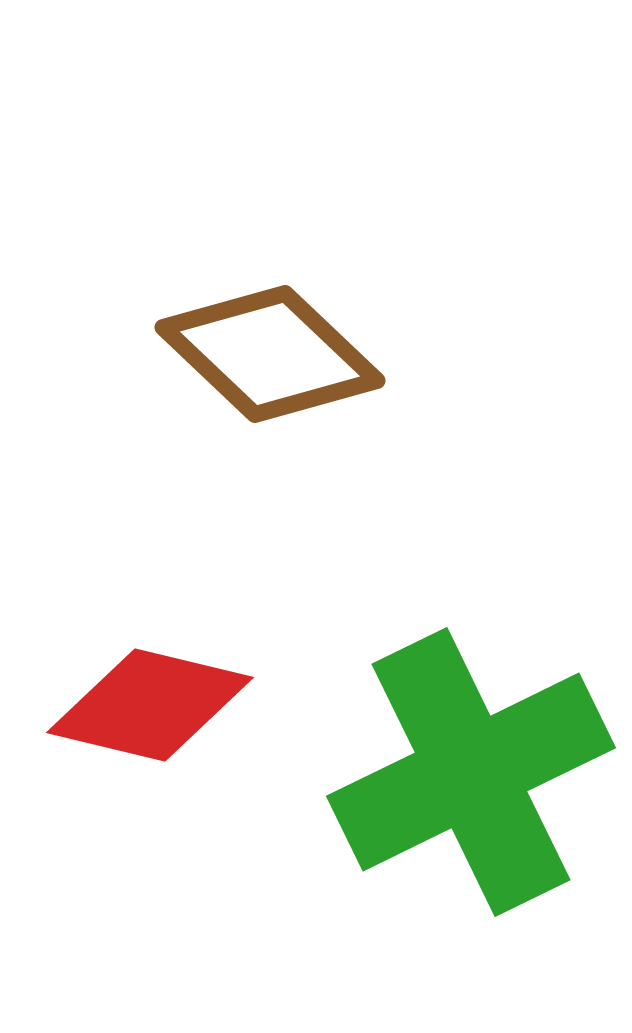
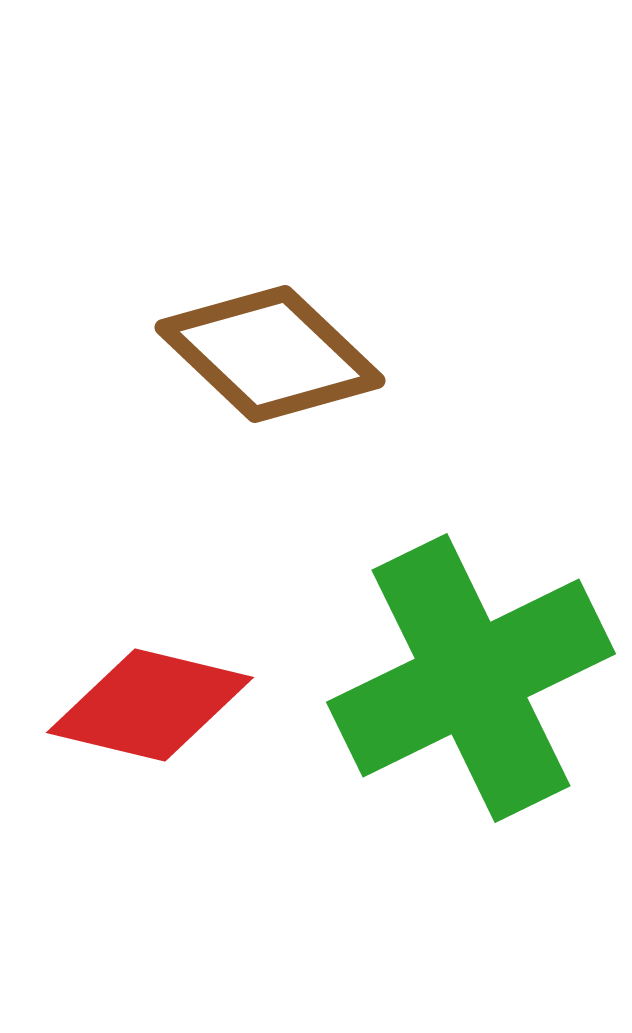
green cross: moved 94 px up
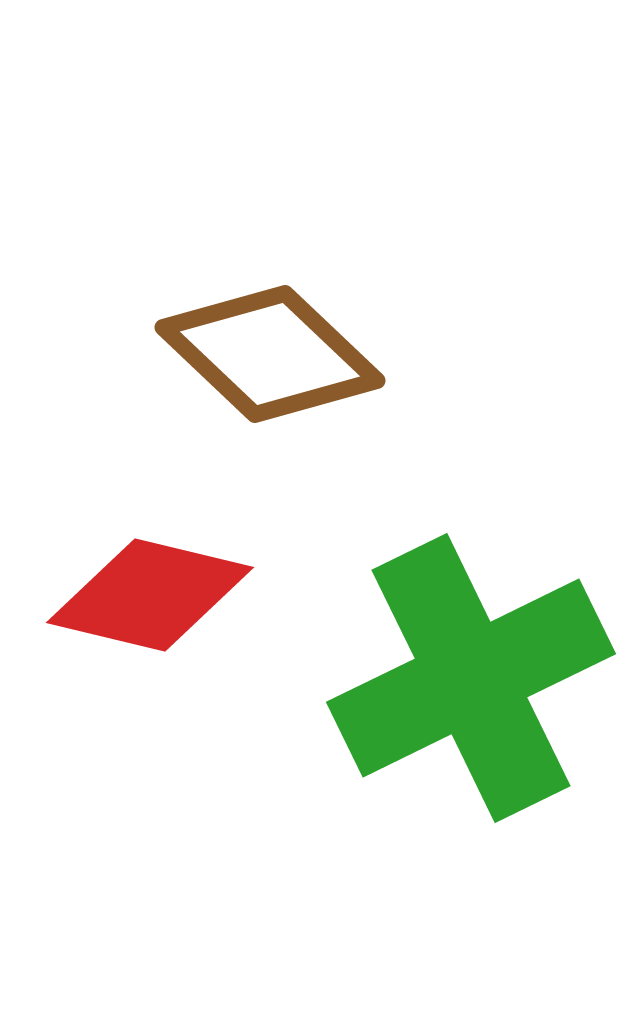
red diamond: moved 110 px up
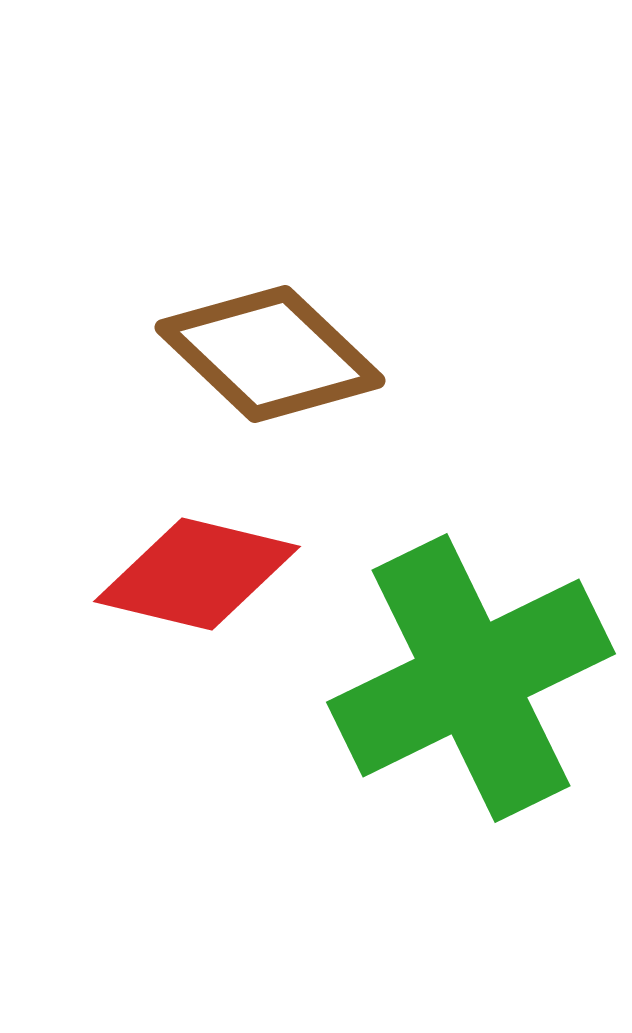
red diamond: moved 47 px right, 21 px up
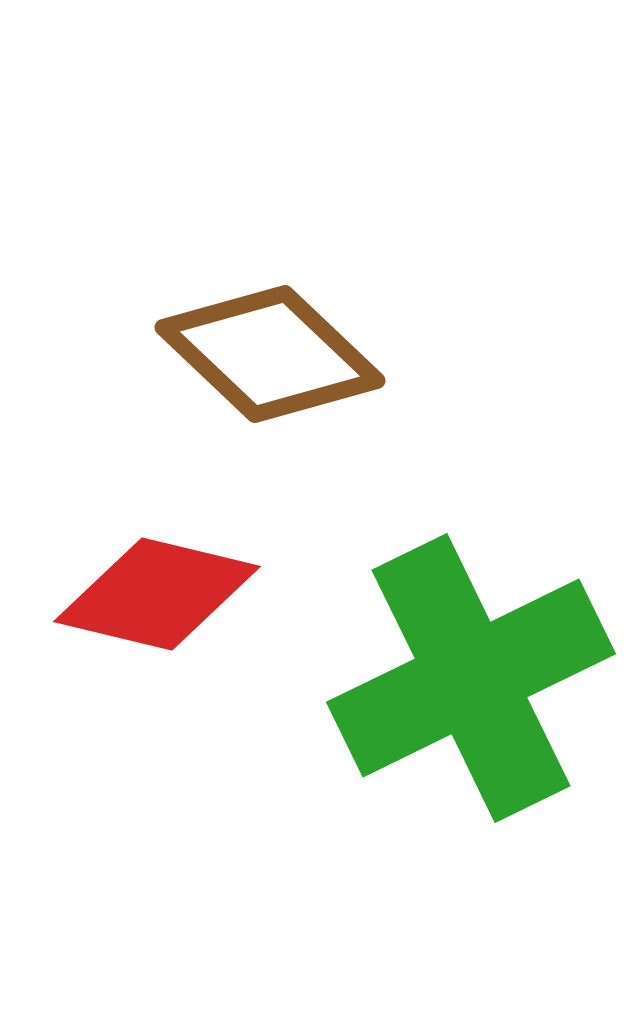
red diamond: moved 40 px left, 20 px down
